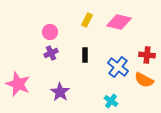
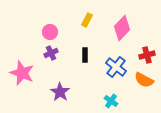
pink diamond: moved 3 px right, 6 px down; rotated 60 degrees counterclockwise
red cross: rotated 21 degrees counterclockwise
blue cross: moved 2 px left
pink star: moved 4 px right, 11 px up
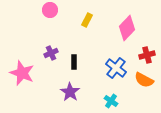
pink diamond: moved 5 px right
pink circle: moved 22 px up
black rectangle: moved 11 px left, 7 px down
blue cross: moved 1 px down
purple star: moved 10 px right
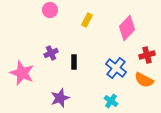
purple star: moved 10 px left, 6 px down; rotated 18 degrees clockwise
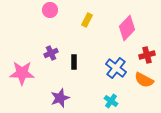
pink star: rotated 20 degrees counterclockwise
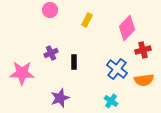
red cross: moved 4 px left, 5 px up
blue cross: moved 1 px right, 1 px down
orange semicircle: rotated 36 degrees counterclockwise
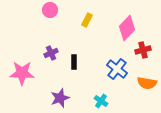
orange semicircle: moved 3 px right, 3 px down; rotated 18 degrees clockwise
cyan cross: moved 10 px left
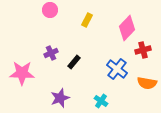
black rectangle: rotated 40 degrees clockwise
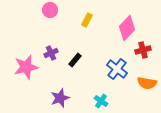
black rectangle: moved 1 px right, 2 px up
pink star: moved 4 px right, 6 px up; rotated 15 degrees counterclockwise
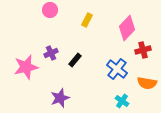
cyan cross: moved 21 px right
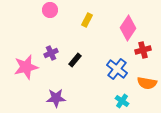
pink diamond: moved 1 px right; rotated 10 degrees counterclockwise
purple star: moved 4 px left; rotated 18 degrees clockwise
